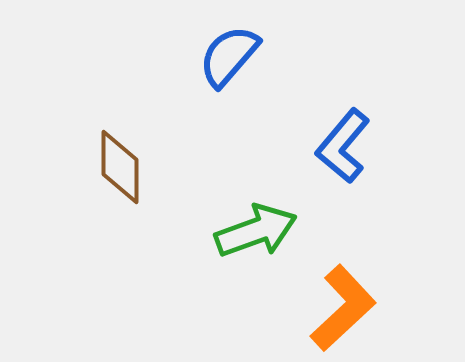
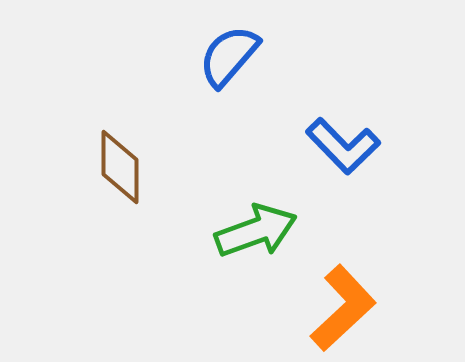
blue L-shape: rotated 84 degrees counterclockwise
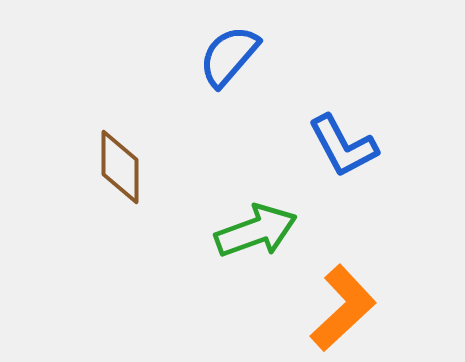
blue L-shape: rotated 16 degrees clockwise
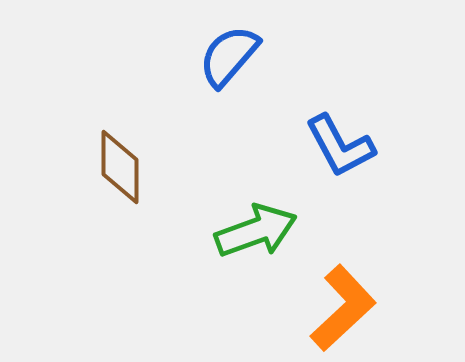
blue L-shape: moved 3 px left
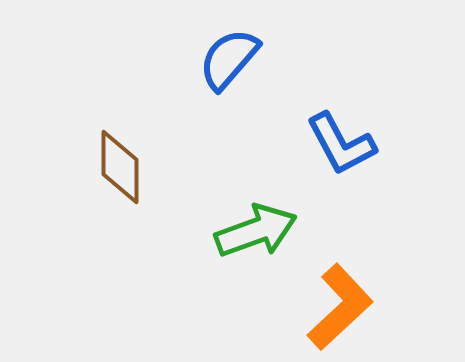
blue semicircle: moved 3 px down
blue L-shape: moved 1 px right, 2 px up
orange L-shape: moved 3 px left, 1 px up
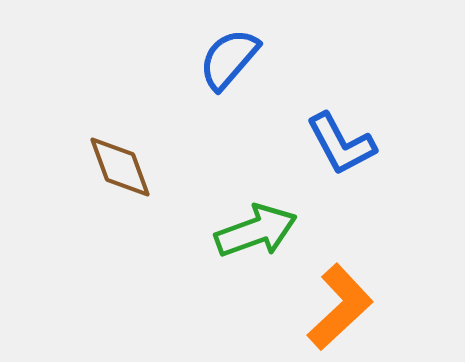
brown diamond: rotated 20 degrees counterclockwise
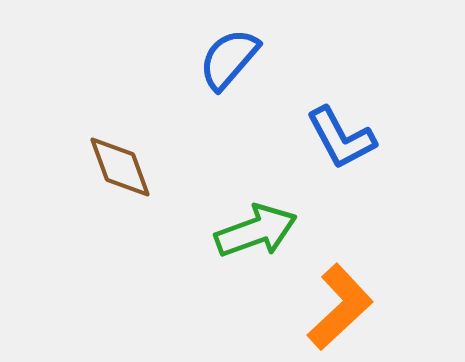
blue L-shape: moved 6 px up
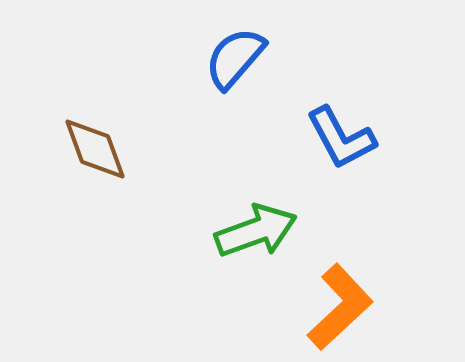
blue semicircle: moved 6 px right, 1 px up
brown diamond: moved 25 px left, 18 px up
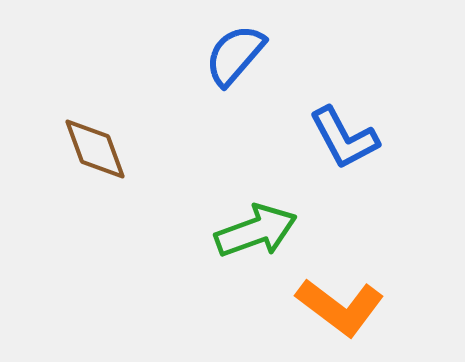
blue semicircle: moved 3 px up
blue L-shape: moved 3 px right
orange L-shape: rotated 80 degrees clockwise
